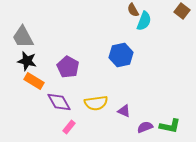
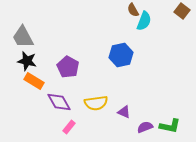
purple triangle: moved 1 px down
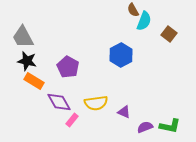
brown square: moved 13 px left, 23 px down
blue hexagon: rotated 15 degrees counterclockwise
pink rectangle: moved 3 px right, 7 px up
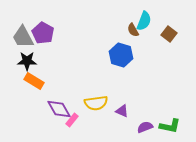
brown semicircle: moved 20 px down
blue hexagon: rotated 15 degrees counterclockwise
black star: rotated 12 degrees counterclockwise
purple pentagon: moved 25 px left, 34 px up
purple diamond: moved 7 px down
purple triangle: moved 2 px left, 1 px up
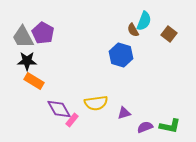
purple triangle: moved 2 px right, 2 px down; rotated 40 degrees counterclockwise
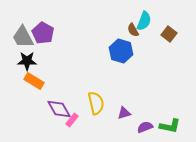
blue hexagon: moved 4 px up
yellow semicircle: rotated 95 degrees counterclockwise
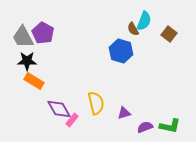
brown semicircle: moved 1 px up
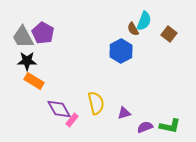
blue hexagon: rotated 15 degrees clockwise
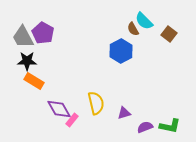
cyan semicircle: rotated 114 degrees clockwise
